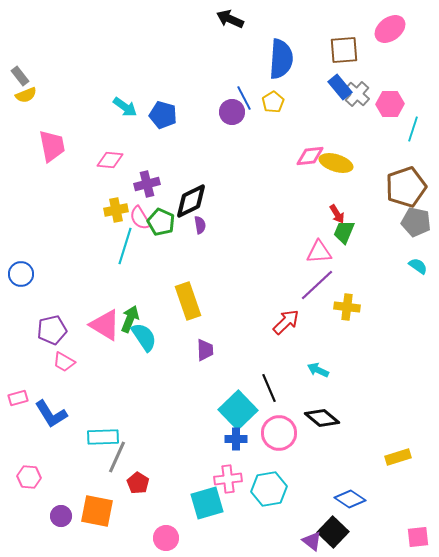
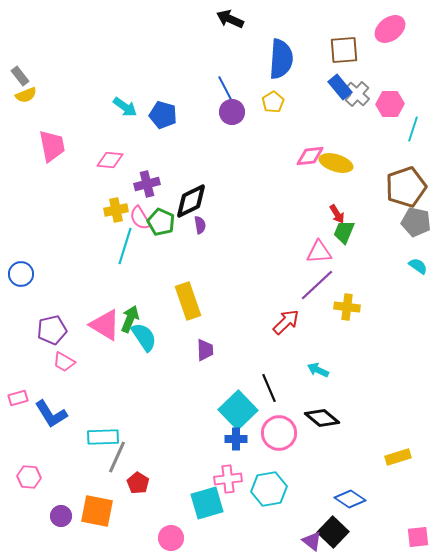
blue line at (244, 98): moved 19 px left, 10 px up
pink circle at (166, 538): moved 5 px right
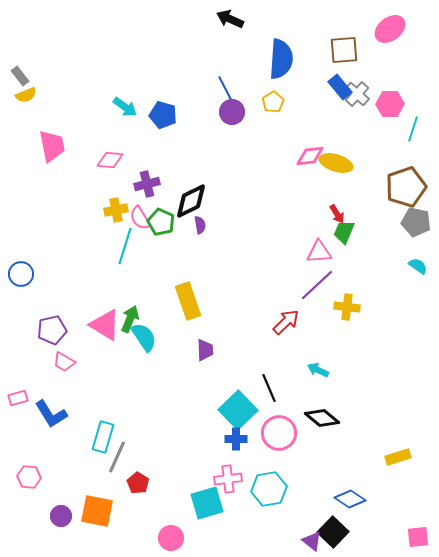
cyan rectangle at (103, 437): rotated 72 degrees counterclockwise
